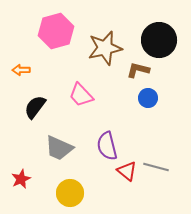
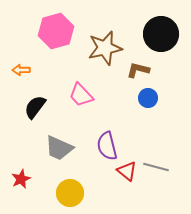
black circle: moved 2 px right, 6 px up
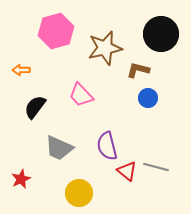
yellow circle: moved 9 px right
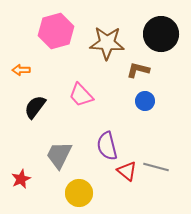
brown star: moved 2 px right, 5 px up; rotated 16 degrees clockwise
blue circle: moved 3 px left, 3 px down
gray trapezoid: moved 7 px down; rotated 92 degrees clockwise
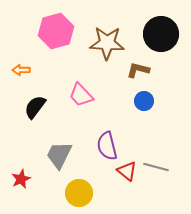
blue circle: moved 1 px left
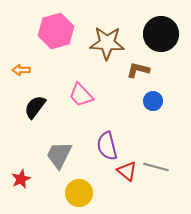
blue circle: moved 9 px right
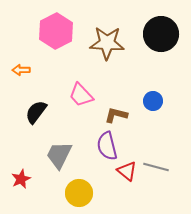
pink hexagon: rotated 12 degrees counterclockwise
brown L-shape: moved 22 px left, 45 px down
black semicircle: moved 1 px right, 5 px down
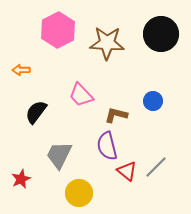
pink hexagon: moved 2 px right, 1 px up
gray line: rotated 60 degrees counterclockwise
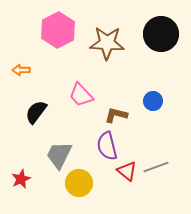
gray line: rotated 25 degrees clockwise
yellow circle: moved 10 px up
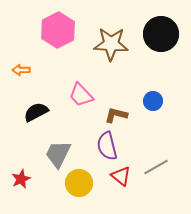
brown star: moved 4 px right, 1 px down
black semicircle: rotated 25 degrees clockwise
gray trapezoid: moved 1 px left, 1 px up
gray line: rotated 10 degrees counterclockwise
red triangle: moved 6 px left, 5 px down
